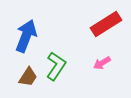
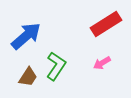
blue arrow: rotated 28 degrees clockwise
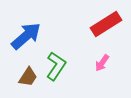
pink arrow: rotated 24 degrees counterclockwise
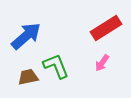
red rectangle: moved 4 px down
green L-shape: rotated 56 degrees counterclockwise
brown trapezoid: rotated 135 degrees counterclockwise
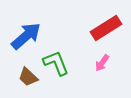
green L-shape: moved 3 px up
brown trapezoid: rotated 125 degrees counterclockwise
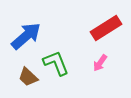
pink arrow: moved 2 px left
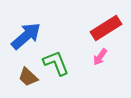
pink arrow: moved 6 px up
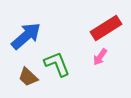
green L-shape: moved 1 px right, 1 px down
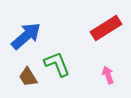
pink arrow: moved 8 px right, 18 px down; rotated 126 degrees clockwise
brown trapezoid: rotated 15 degrees clockwise
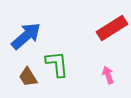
red rectangle: moved 6 px right
green L-shape: rotated 16 degrees clockwise
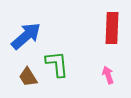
red rectangle: rotated 56 degrees counterclockwise
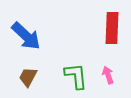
blue arrow: rotated 84 degrees clockwise
green L-shape: moved 19 px right, 12 px down
brown trapezoid: rotated 60 degrees clockwise
